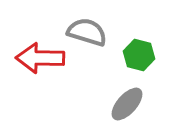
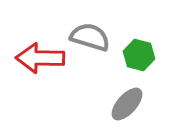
gray semicircle: moved 3 px right, 5 px down
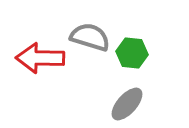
green hexagon: moved 7 px left, 2 px up; rotated 8 degrees counterclockwise
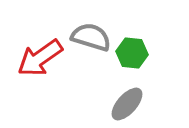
gray semicircle: moved 1 px right
red arrow: rotated 36 degrees counterclockwise
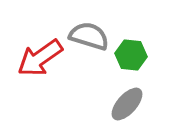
gray semicircle: moved 2 px left, 1 px up
green hexagon: moved 1 px left, 2 px down
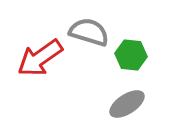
gray semicircle: moved 4 px up
gray ellipse: rotated 15 degrees clockwise
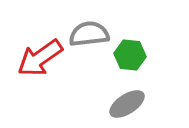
gray semicircle: moved 2 px down; rotated 24 degrees counterclockwise
green hexagon: moved 1 px left
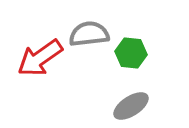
green hexagon: moved 1 px right, 2 px up
gray ellipse: moved 4 px right, 2 px down
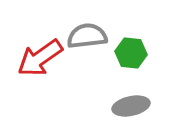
gray semicircle: moved 2 px left, 2 px down
gray ellipse: rotated 21 degrees clockwise
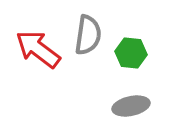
gray semicircle: moved 1 px right, 1 px up; rotated 105 degrees clockwise
red arrow: moved 2 px left, 9 px up; rotated 72 degrees clockwise
